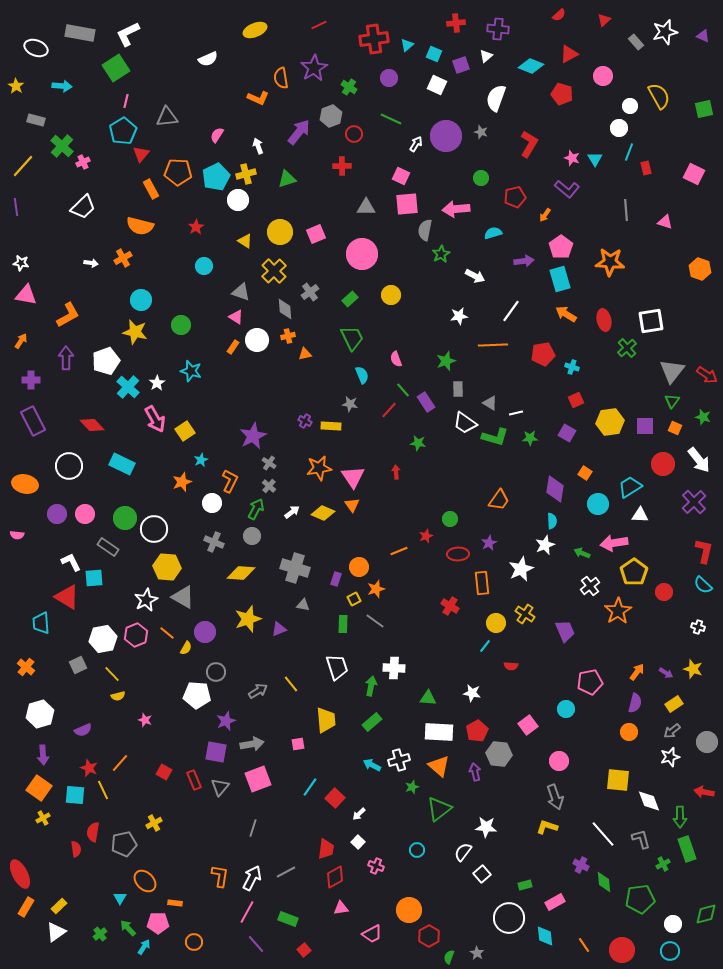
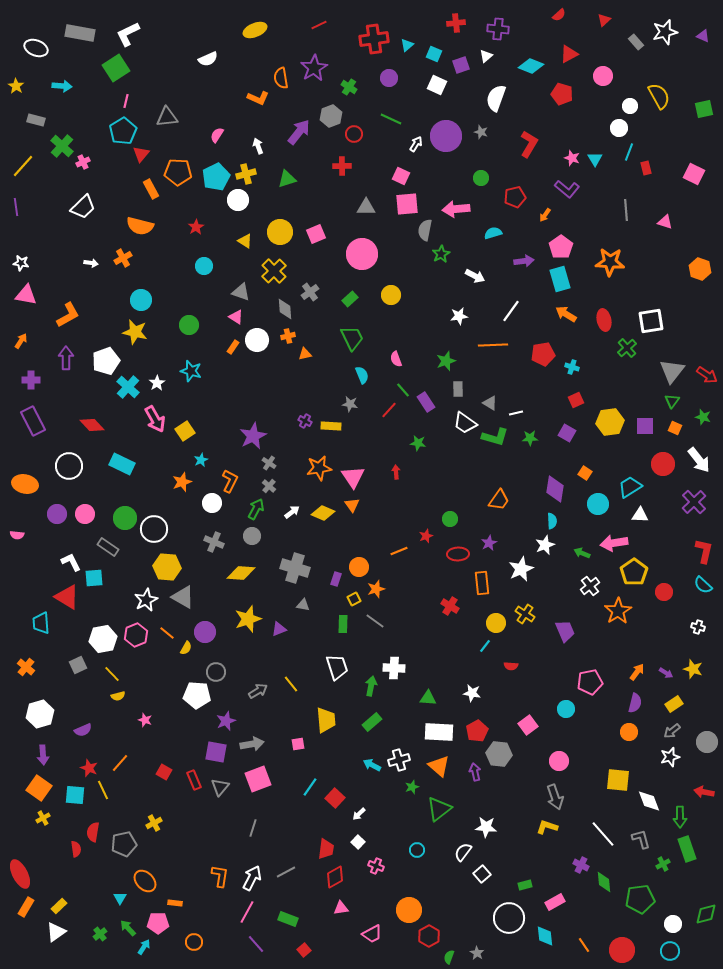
green circle at (181, 325): moved 8 px right
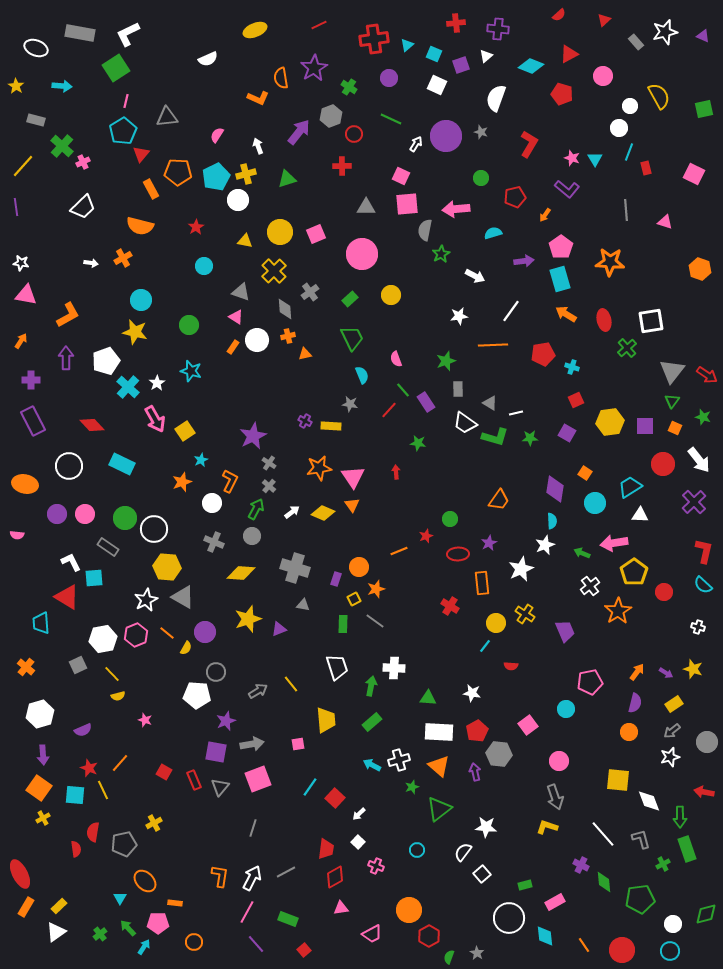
yellow triangle at (245, 241): rotated 21 degrees counterclockwise
cyan circle at (598, 504): moved 3 px left, 1 px up
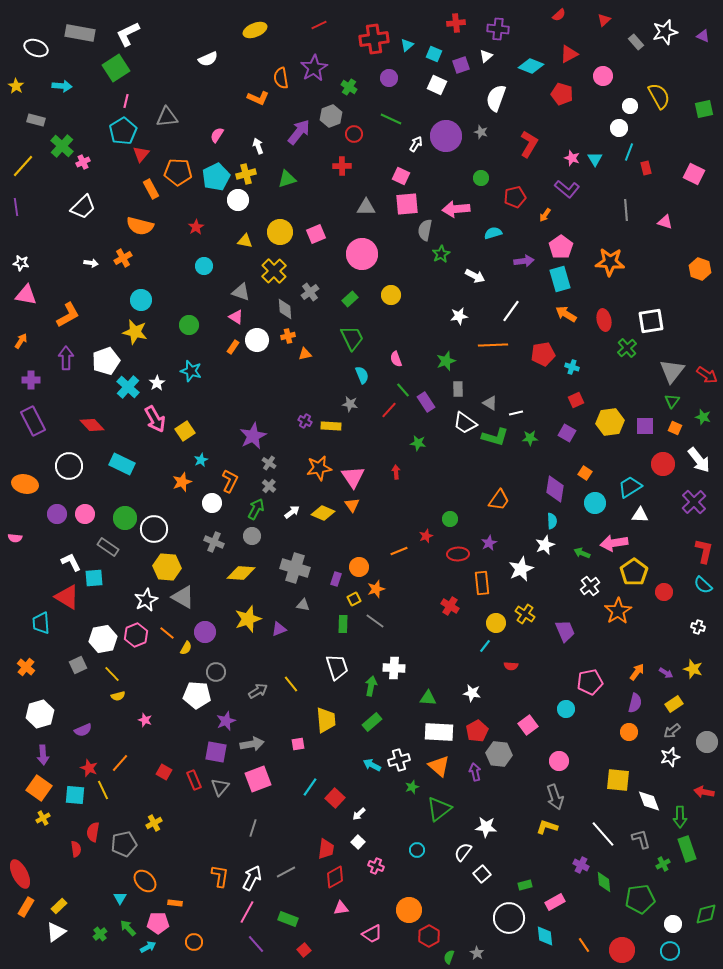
pink semicircle at (17, 535): moved 2 px left, 3 px down
cyan arrow at (144, 947): moved 4 px right; rotated 28 degrees clockwise
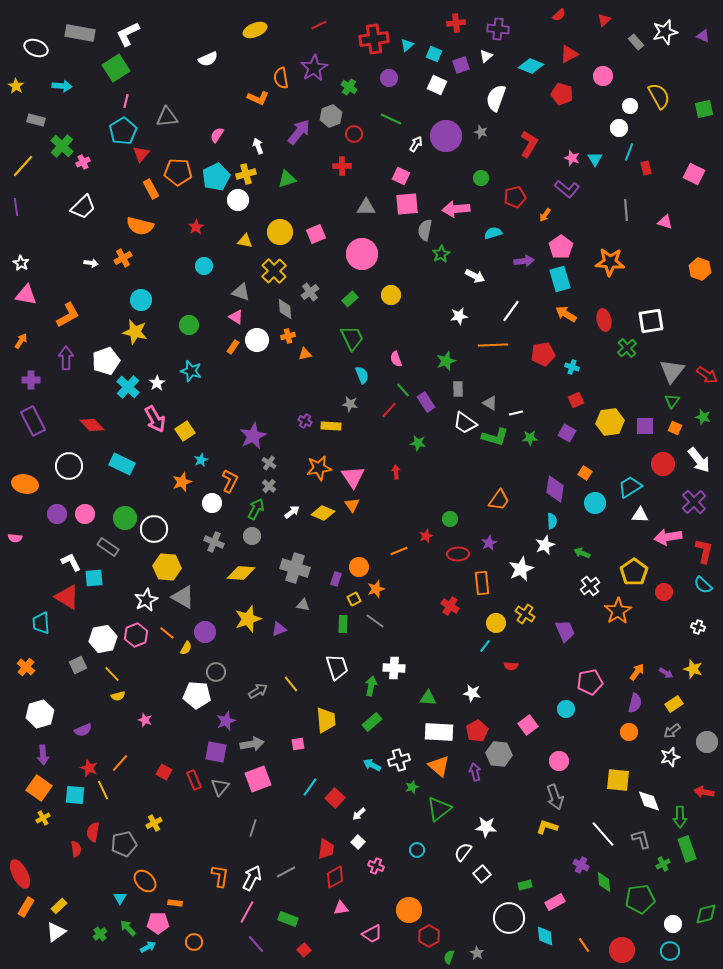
white star at (21, 263): rotated 21 degrees clockwise
pink arrow at (614, 543): moved 54 px right, 6 px up
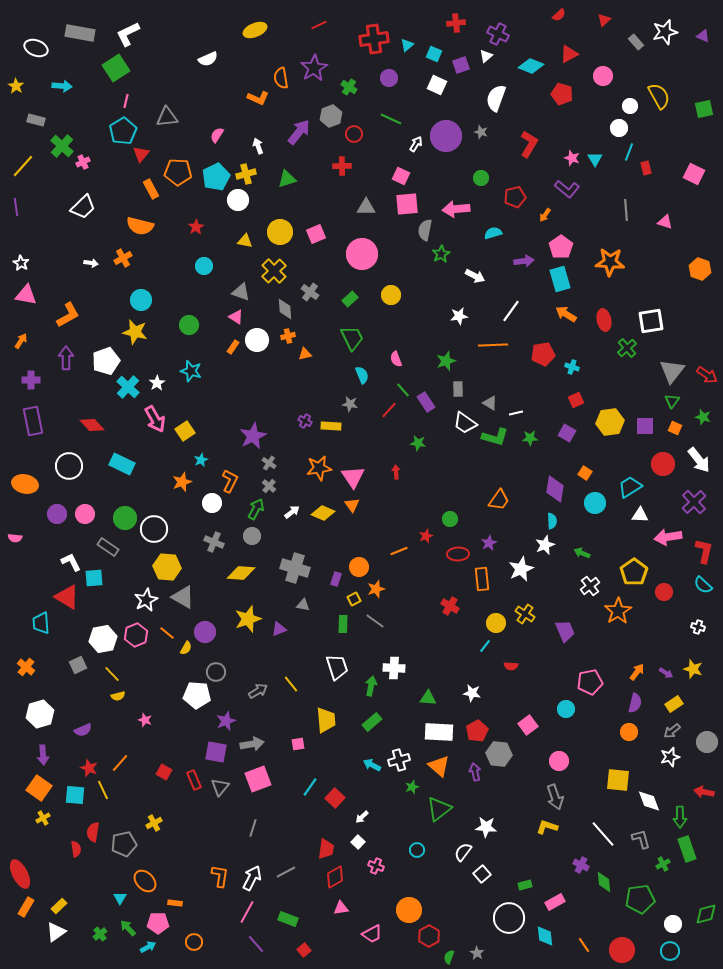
purple cross at (498, 29): moved 5 px down; rotated 20 degrees clockwise
gray cross at (310, 292): rotated 18 degrees counterclockwise
purple rectangle at (33, 421): rotated 16 degrees clockwise
orange rectangle at (482, 583): moved 4 px up
white arrow at (359, 814): moved 3 px right, 3 px down
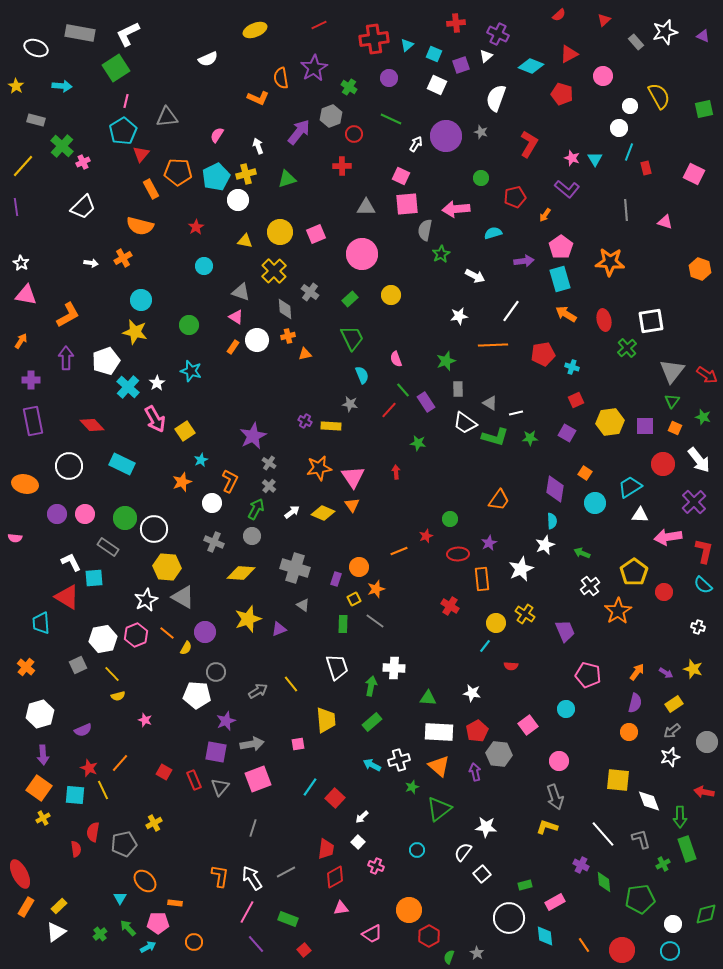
gray triangle at (303, 605): rotated 24 degrees clockwise
pink pentagon at (590, 682): moved 2 px left, 7 px up; rotated 25 degrees clockwise
white arrow at (252, 878): rotated 60 degrees counterclockwise
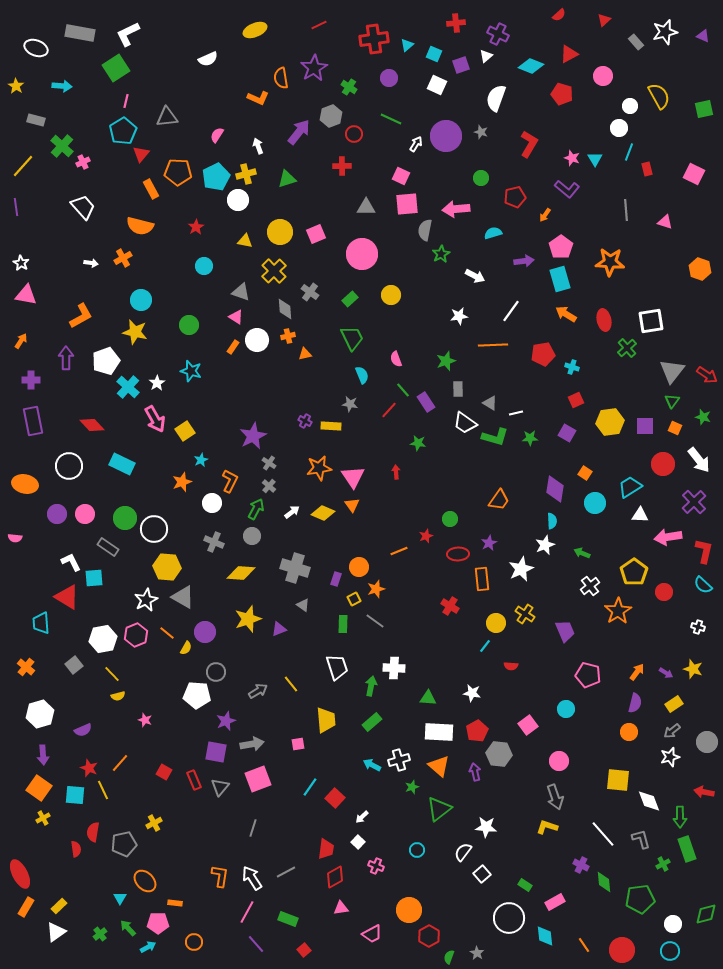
red rectangle at (646, 168): moved 1 px right, 1 px down
white trapezoid at (83, 207): rotated 88 degrees counterclockwise
orange L-shape at (68, 315): moved 13 px right, 1 px down
gray square at (78, 665): moved 4 px left; rotated 12 degrees counterclockwise
green rectangle at (525, 885): rotated 48 degrees clockwise
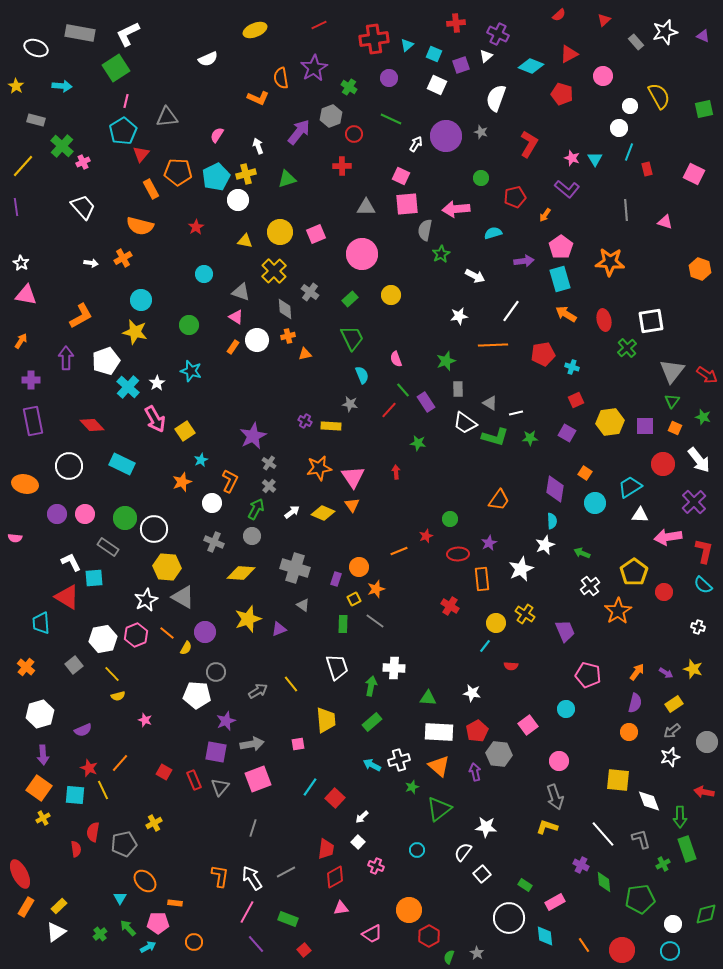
cyan circle at (204, 266): moved 8 px down
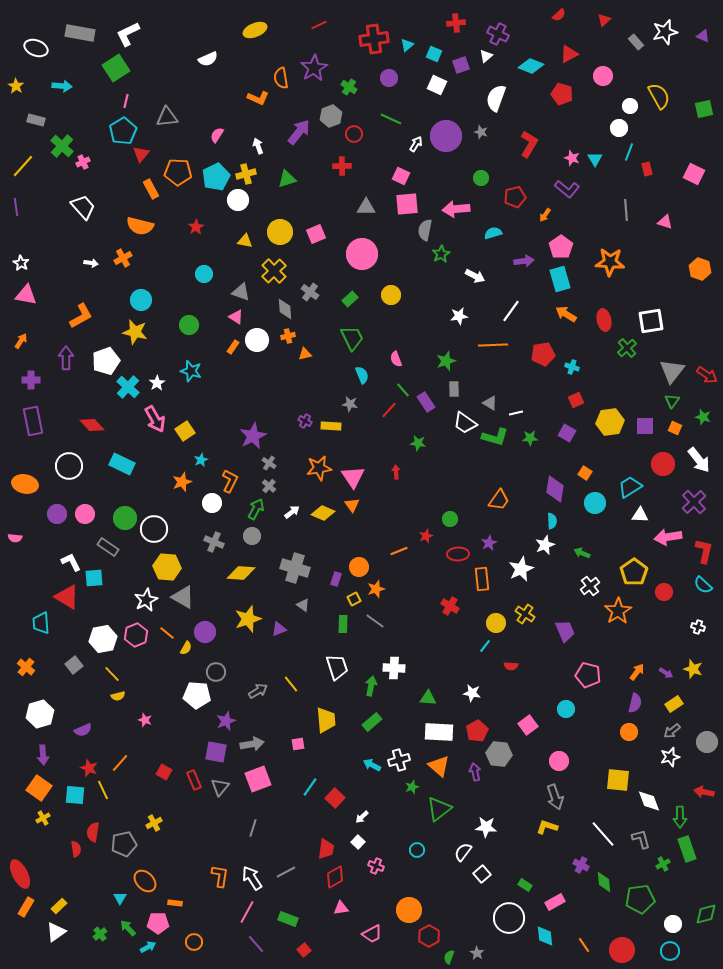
gray rectangle at (458, 389): moved 4 px left
